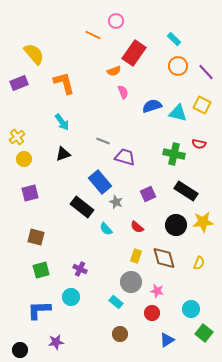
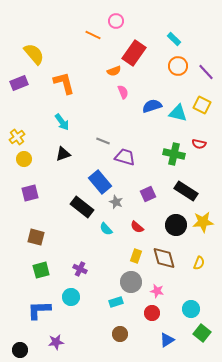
cyan rectangle at (116, 302): rotated 56 degrees counterclockwise
green square at (204, 333): moved 2 px left
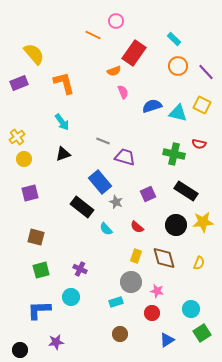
green square at (202, 333): rotated 18 degrees clockwise
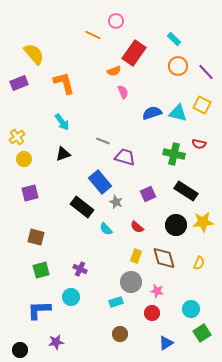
blue semicircle at (152, 106): moved 7 px down
blue triangle at (167, 340): moved 1 px left, 3 px down
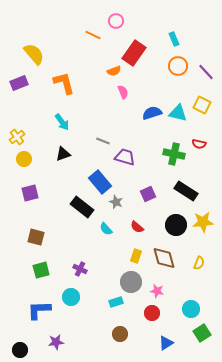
cyan rectangle at (174, 39): rotated 24 degrees clockwise
